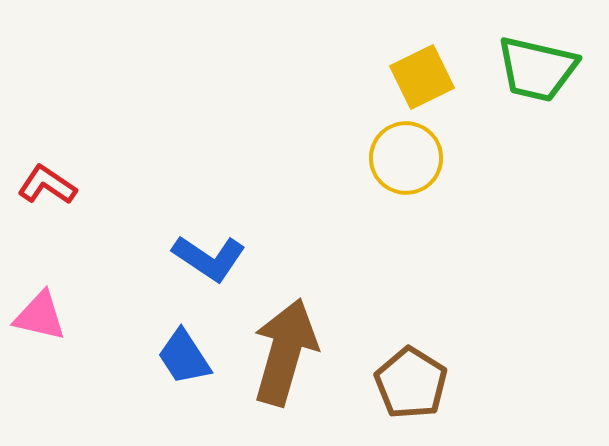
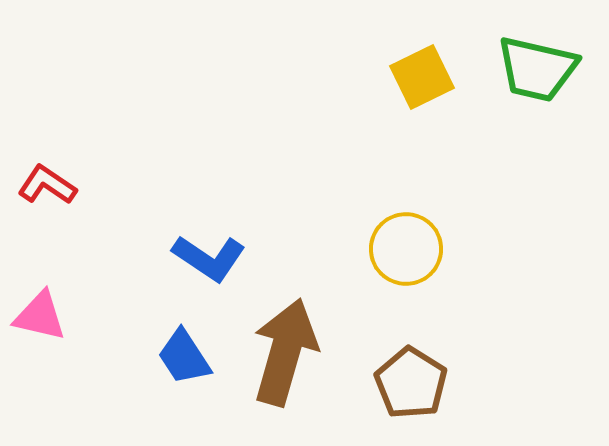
yellow circle: moved 91 px down
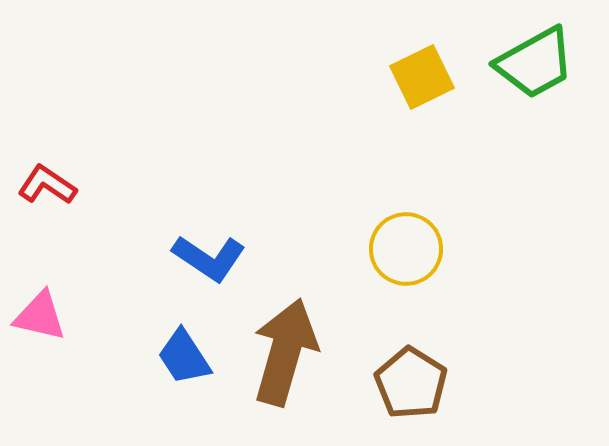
green trapezoid: moved 2 px left, 6 px up; rotated 42 degrees counterclockwise
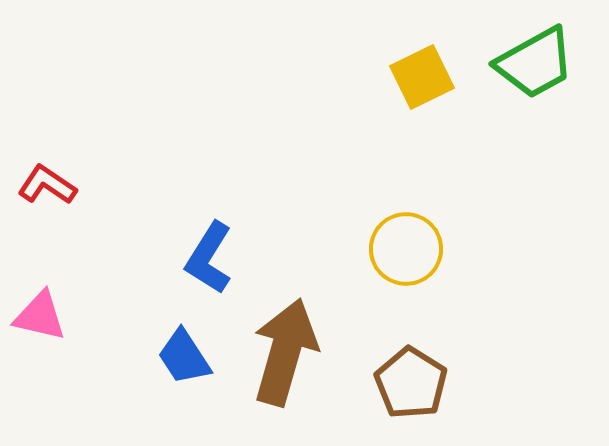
blue L-shape: rotated 88 degrees clockwise
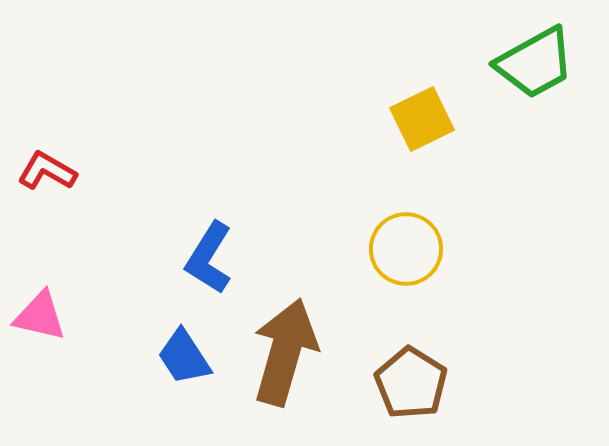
yellow square: moved 42 px down
red L-shape: moved 14 px up; rotated 4 degrees counterclockwise
